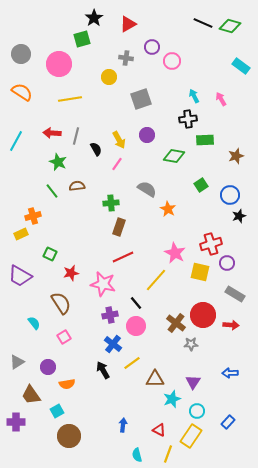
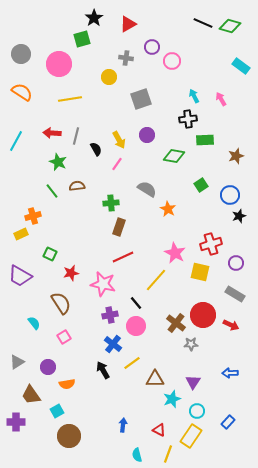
purple circle at (227, 263): moved 9 px right
red arrow at (231, 325): rotated 21 degrees clockwise
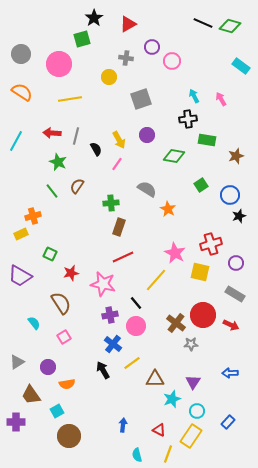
green rectangle at (205, 140): moved 2 px right; rotated 12 degrees clockwise
brown semicircle at (77, 186): rotated 49 degrees counterclockwise
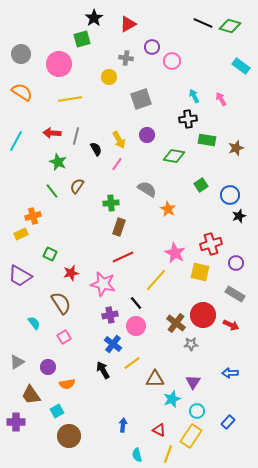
brown star at (236, 156): moved 8 px up
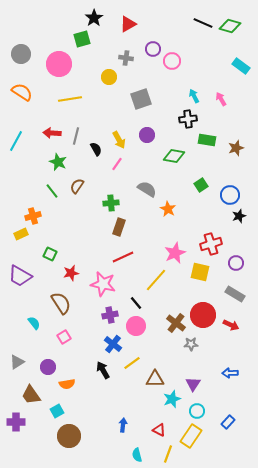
purple circle at (152, 47): moved 1 px right, 2 px down
pink star at (175, 253): rotated 20 degrees clockwise
purple triangle at (193, 382): moved 2 px down
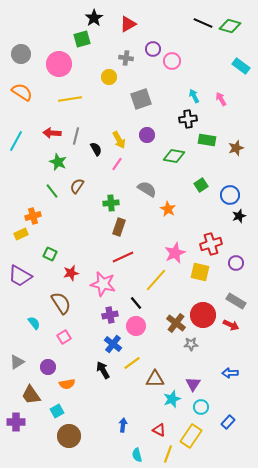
gray rectangle at (235, 294): moved 1 px right, 7 px down
cyan circle at (197, 411): moved 4 px right, 4 px up
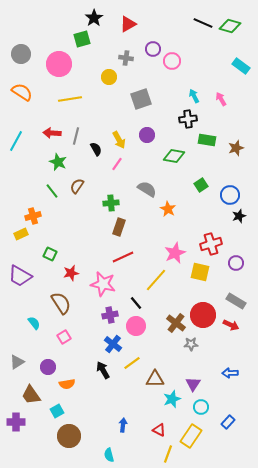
cyan semicircle at (137, 455): moved 28 px left
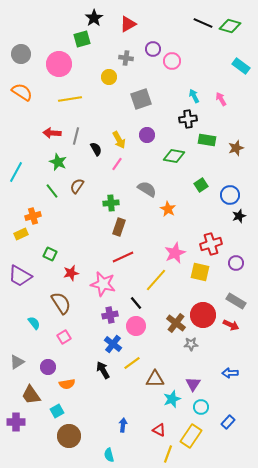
cyan line at (16, 141): moved 31 px down
